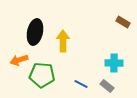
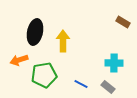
green pentagon: moved 2 px right; rotated 15 degrees counterclockwise
gray rectangle: moved 1 px right, 1 px down
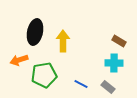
brown rectangle: moved 4 px left, 19 px down
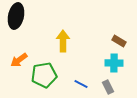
black ellipse: moved 19 px left, 16 px up
orange arrow: rotated 18 degrees counterclockwise
gray rectangle: rotated 24 degrees clockwise
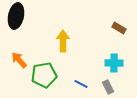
brown rectangle: moved 13 px up
orange arrow: rotated 84 degrees clockwise
